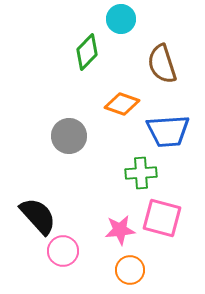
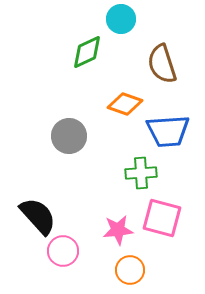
green diamond: rotated 21 degrees clockwise
orange diamond: moved 3 px right
pink star: moved 2 px left
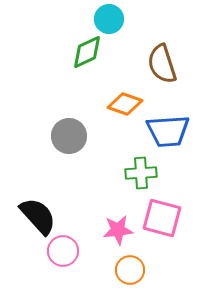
cyan circle: moved 12 px left
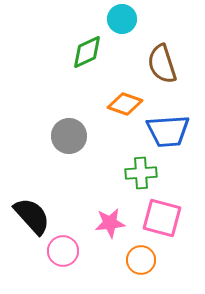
cyan circle: moved 13 px right
black semicircle: moved 6 px left
pink star: moved 8 px left, 7 px up
orange circle: moved 11 px right, 10 px up
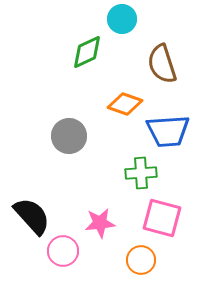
pink star: moved 10 px left
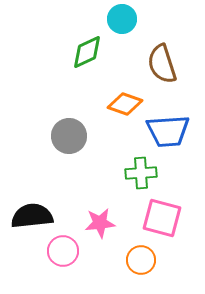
black semicircle: rotated 54 degrees counterclockwise
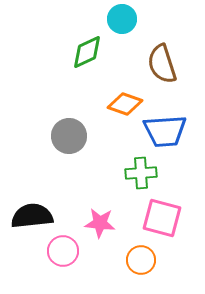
blue trapezoid: moved 3 px left
pink star: rotated 12 degrees clockwise
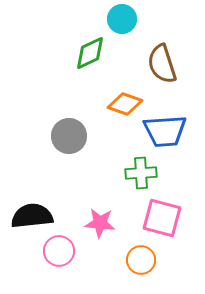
green diamond: moved 3 px right, 1 px down
pink circle: moved 4 px left
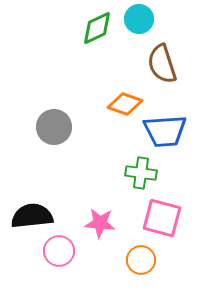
cyan circle: moved 17 px right
green diamond: moved 7 px right, 25 px up
gray circle: moved 15 px left, 9 px up
green cross: rotated 12 degrees clockwise
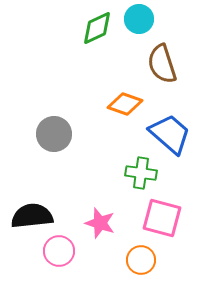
gray circle: moved 7 px down
blue trapezoid: moved 5 px right, 3 px down; rotated 135 degrees counterclockwise
pink star: rotated 12 degrees clockwise
